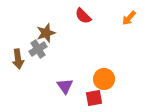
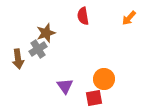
red semicircle: rotated 36 degrees clockwise
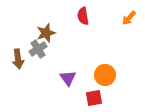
orange circle: moved 1 px right, 4 px up
purple triangle: moved 3 px right, 8 px up
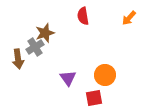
brown star: moved 1 px left
gray cross: moved 3 px left, 2 px up
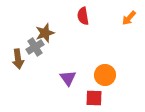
red square: rotated 12 degrees clockwise
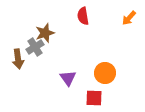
orange circle: moved 2 px up
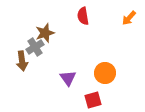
brown arrow: moved 4 px right, 2 px down
red square: moved 1 px left, 2 px down; rotated 18 degrees counterclockwise
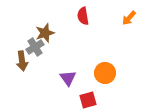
red square: moved 5 px left
